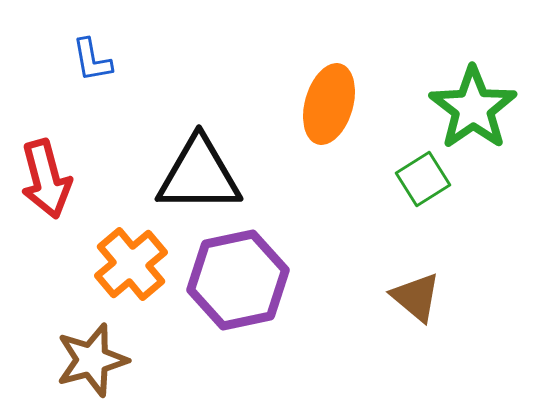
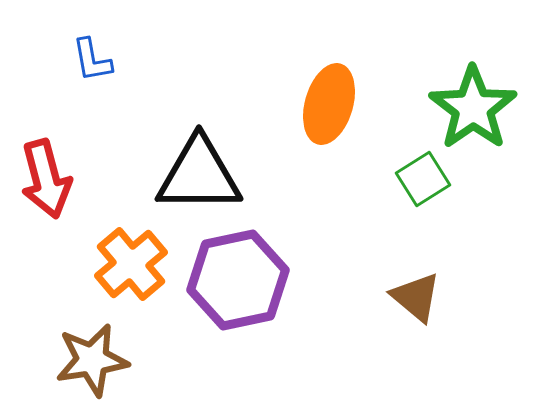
brown star: rotated 6 degrees clockwise
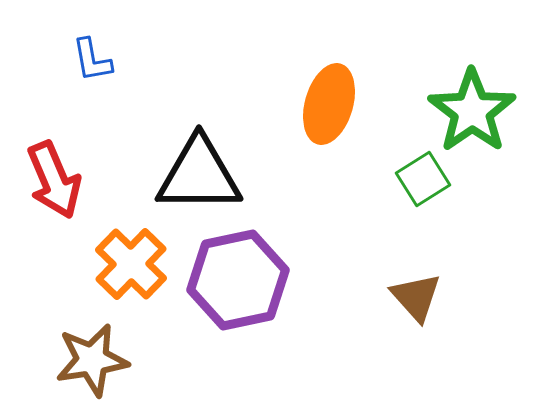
green star: moved 1 px left, 3 px down
red arrow: moved 8 px right, 1 px down; rotated 8 degrees counterclockwise
orange cross: rotated 6 degrees counterclockwise
brown triangle: rotated 8 degrees clockwise
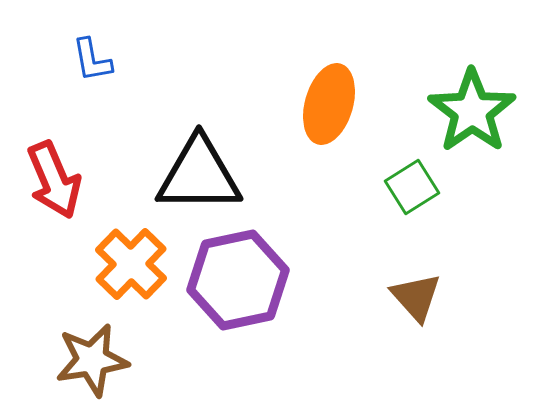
green square: moved 11 px left, 8 px down
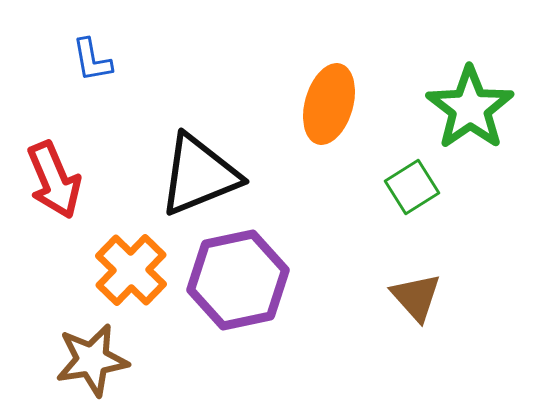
green star: moved 2 px left, 3 px up
black triangle: rotated 22 degrees counterclockwise
orange cross: moved 6 px down
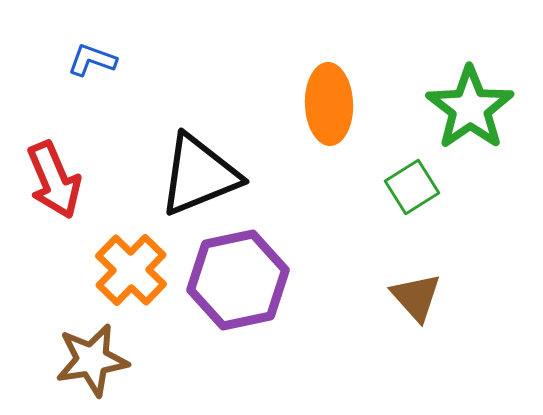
blue L-shape: rotated 120 degrees clockwise
orange ellipse: rotated 18 degrees counterclockwise
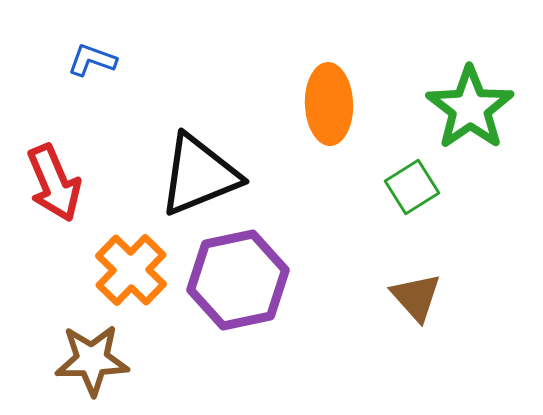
red arrow: moved 3 px down
brown star: rotated 8 degrees clockwise
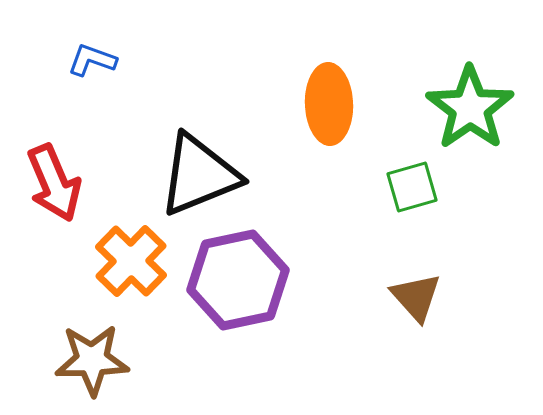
green square: rotated 16 degrees clockwise
orange cross: moved 9 px up
